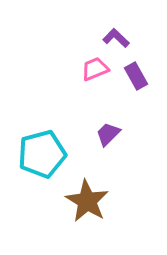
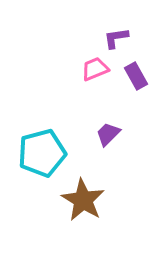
purple L-shape: rotated 52 degrees counterclockwise
cyan pentagon: moved 1 px up
brown star: moved 4 px left, 1 px up
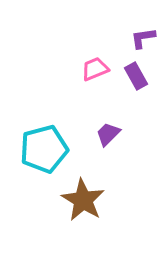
purple L-shape: moved 27 px right
cyan pentagon: moved 2 px right, 4 px up
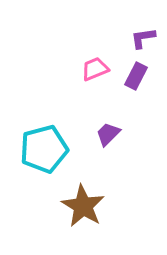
purple rectangle: rotated 56 degrees clockwise
brown star: moved 6 px down
